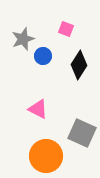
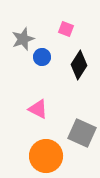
blue circle: moved 1 px left, 1 px down
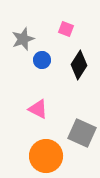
blue circle: moved 3 px down
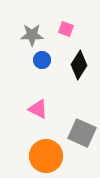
gray star: moved 9 px right, 4 px up; rotated 20 degrees clockwise
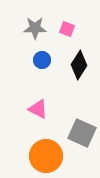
pink square: moved 1 px right
gray star: moved 3 px right, 7 px up
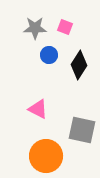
pink square: moved 2 px left, 2 px up
blue circle: moved 7 px right, 5 px up
gray square: moved 3 px up; rotated 12 degrees counterclockwise
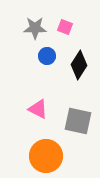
blue circle: moved 2 px left, 1 px down
gray square: moved 4 px left, 9 px up
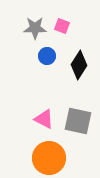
pink square: moved 3 px left, 1 px up
pink triangle: moved 6 px right, 10 px down
orange circle: moved 3 px right, 2 px down
